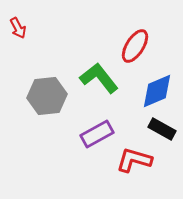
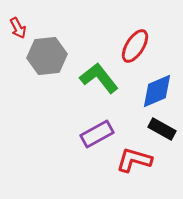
gray hexagon: moved 40 px up
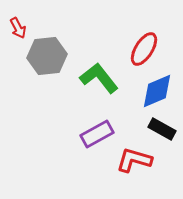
red ellipse: moved 9 px right, 3 px down
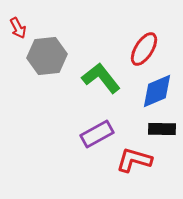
green L-shape: moved 2 px right
black rectangle: rotated 28 degrees counterclockwise
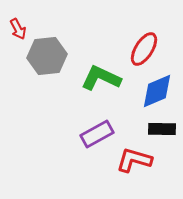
red arrow: moved 1 px down
green L-shape: rotated 27 degrees counterclockwise
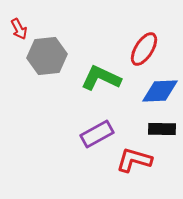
red arrow: moved 1 px right
blue diamond: moved 3 px right; rotated 21 degrees clockwise
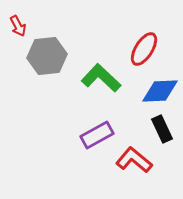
red arrow: moved 1 px left, 3 px up
green L-shape: rotated 18 degrees clockwise
black rectangle: rotated 64 degrees clockwise
purple rectangle: moved 1 px down
red L-shape: rotated 24 degrees clockwise
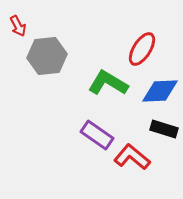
red ellipse: moved 2 px left
green L-shape: moved 7 px right, 5 px down; rotated 12 degrees counterclockwise
black rectangle: moved 2 px right; rotated 48 degrees counterclockwise
purple rectangle: rotated 64 degrees clockwise
red L-shape: moved 2 px left, 3 px up
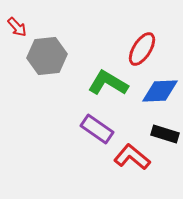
red arrow: moved 1 px left, 1 px down; rotated 15 degrees counterclockwise
black rectangle: moved 1 px right, 5 px down
purple rectangle: moved 6 px up
